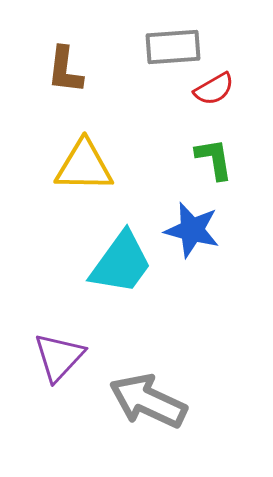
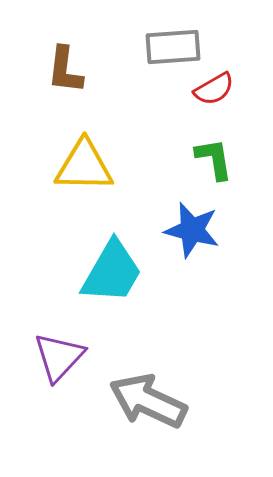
cyan trapezoid: moved 9 px left, 9 px down; rotated 6 degrees counterclockwise
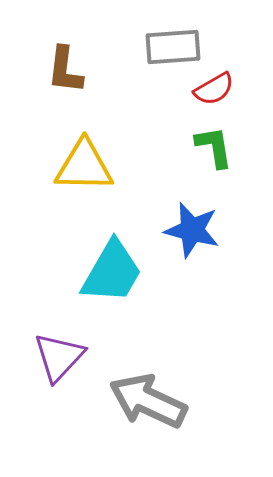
green L-shape: moved 12 px up
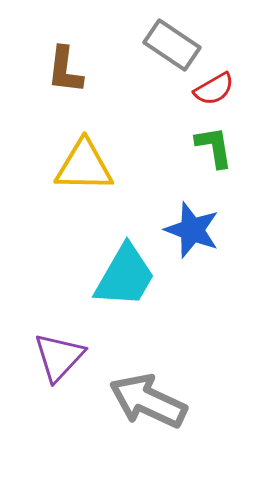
gray rectangle: moved 1 px left, 2 px up; rotated 38 degrees clockwise
blue star: rotated 6 degrees clockwise
cyan trapezoid: moved 13 px right, 4 px down
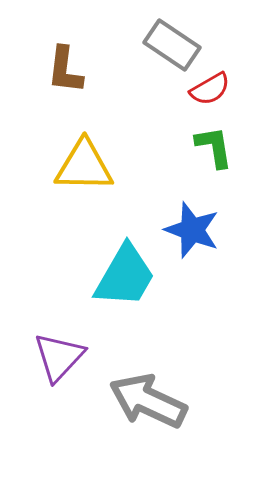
red semicircle: moved 4 px left
